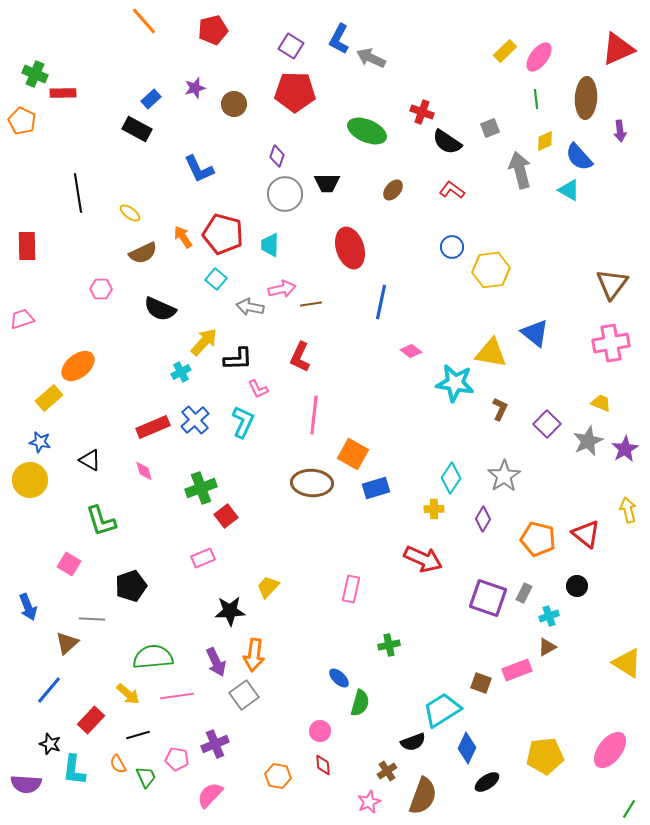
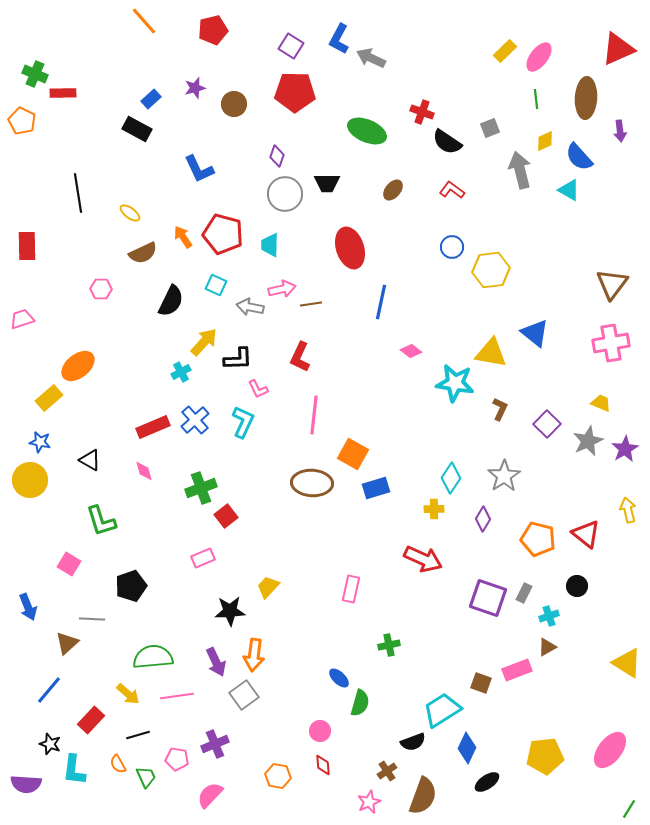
cyan square at (216, 279): moved 6 px down; rotated 15 degrees counterclockwise
black semicircle at (160, 309): moved 11 px right, 8 px up; rotated 88 degrees counterclockwise
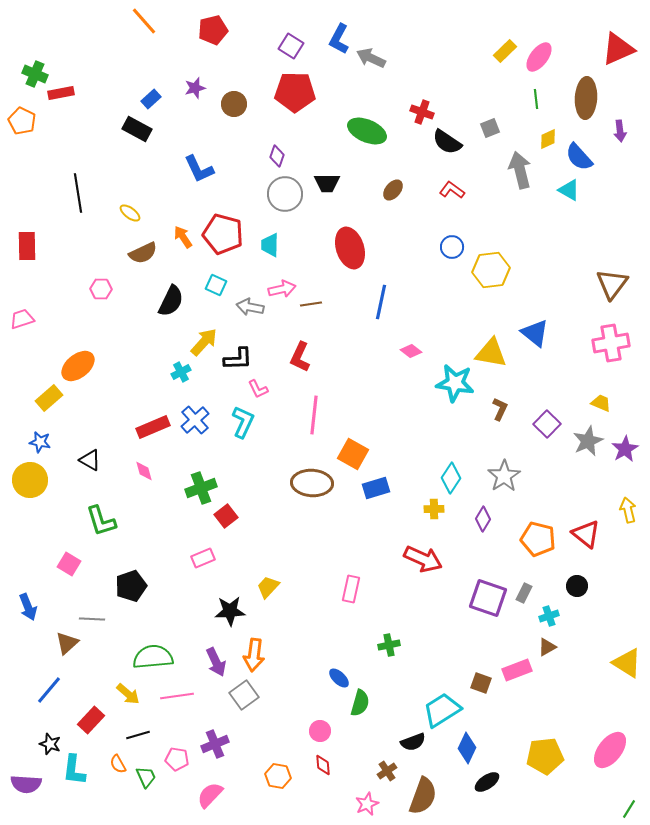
red rectangle at (63, 93): moved 2 px left; rotated 10 degrees counterclockwise
yellow diamond at (545, 141): moved 3 px right, 2 px up
pink star at (369, 802): moved 2 px left, 2 px down
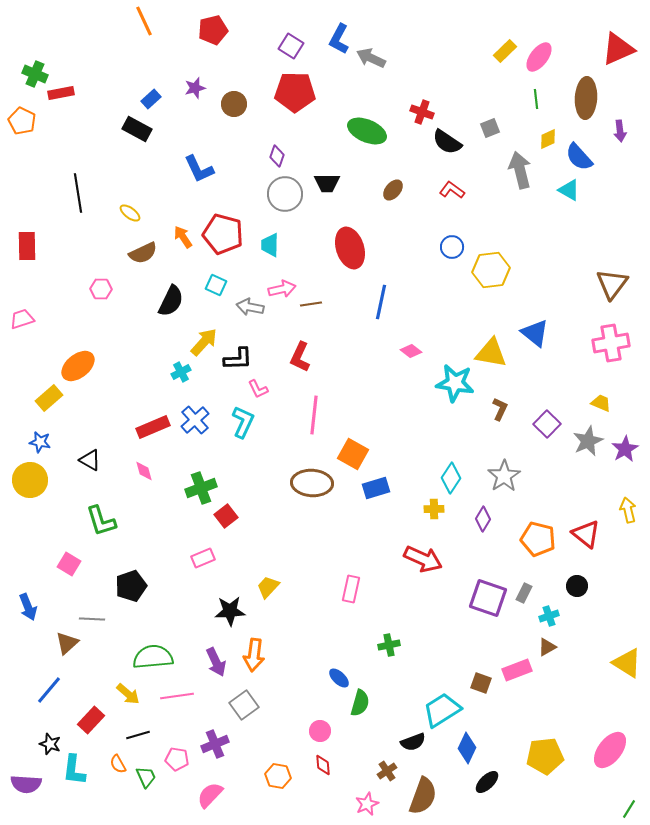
orange line at (144, 21): rotated 16 degrees clockwise
gray square at (244, 695): moved 10 px down
black ellipse at (487, 782): rotated 10 degrees counterclockwise
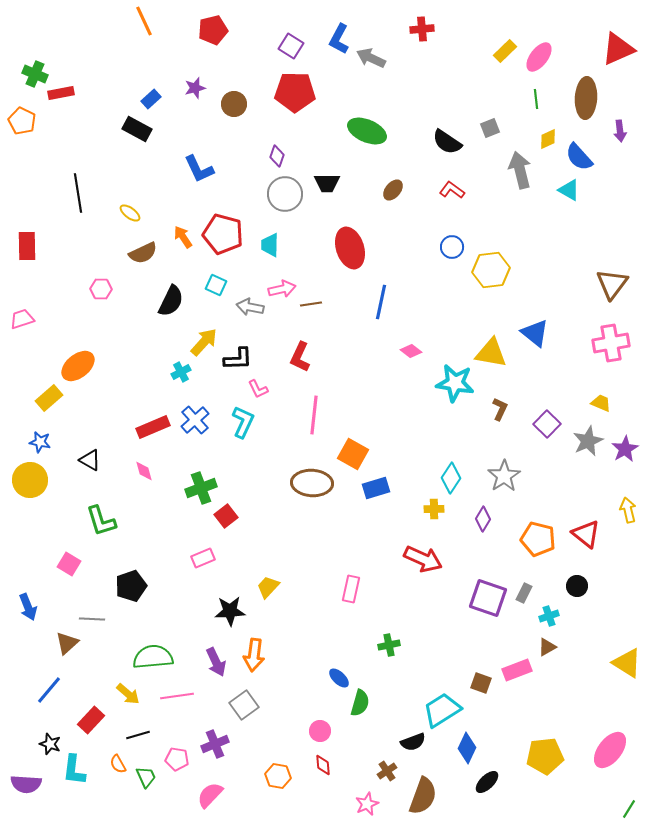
red cross at (422, 112): moved 83 px up; rotated 25 degrees counterclockwise
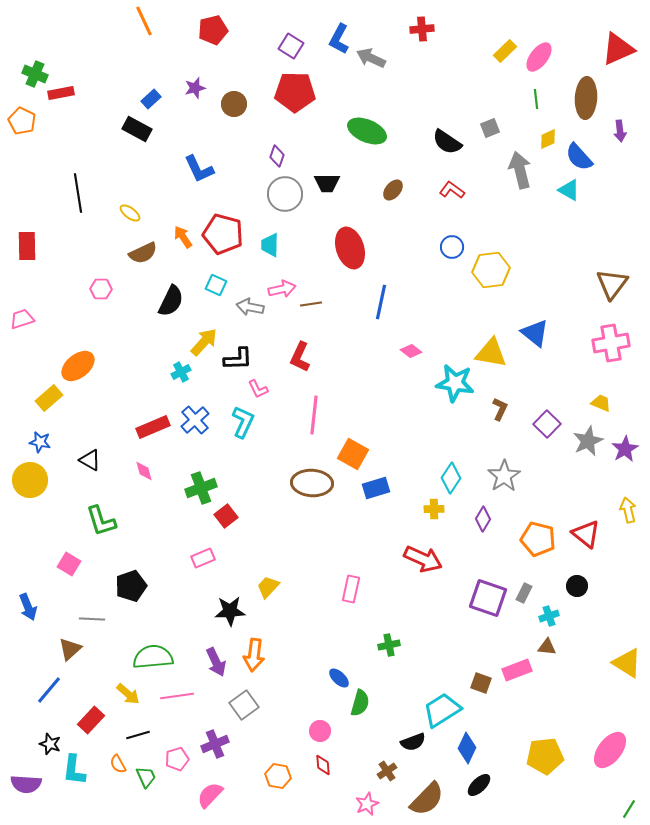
brown triangle at (67, 643): moved 3 px right, 6 px down
brown triangle at (547, 647): rotated 36 degrees clockwise
pink pentagon at (177, 759): rotated 25 degrees counterclockwise
black ellipse at (487, 782): moved 8 px left, 3 px down
brown semicircle at (423, 796): moved 4 px right, 3 px down; rotated 24 degrees clockwise
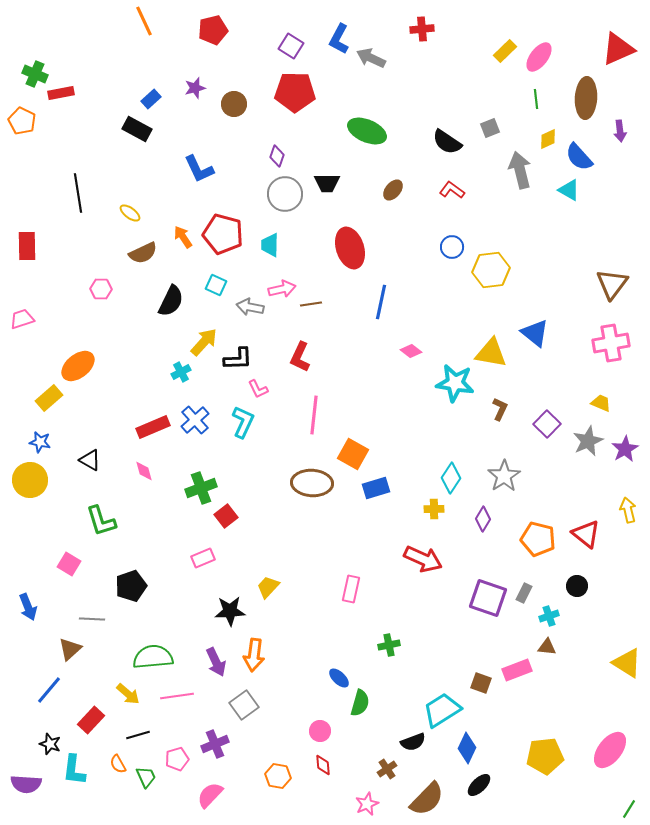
brown cross at (387, 771): moved 2 px up
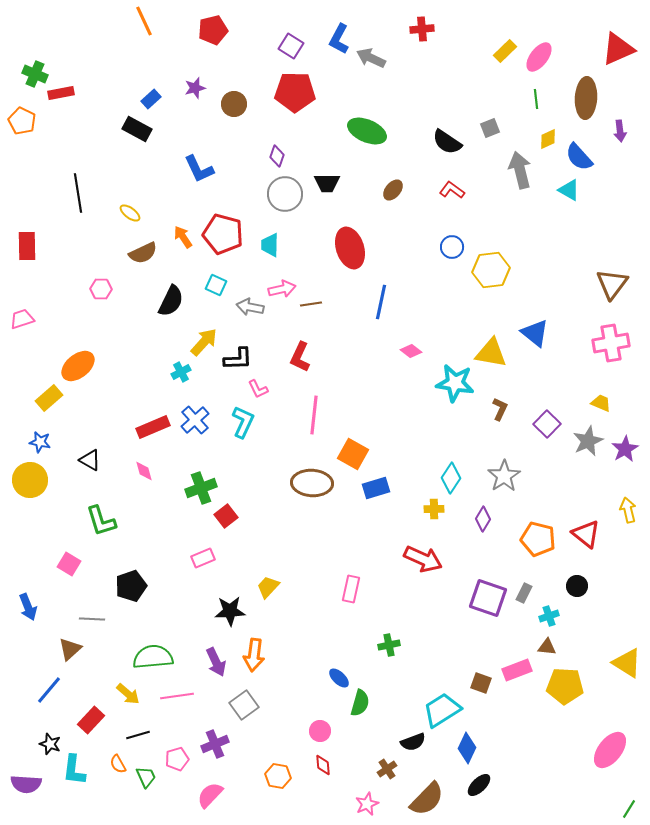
yellow pentagon at (545, 756): moved 20 px right, 70 px up; rotated 9 degrees clockwise
